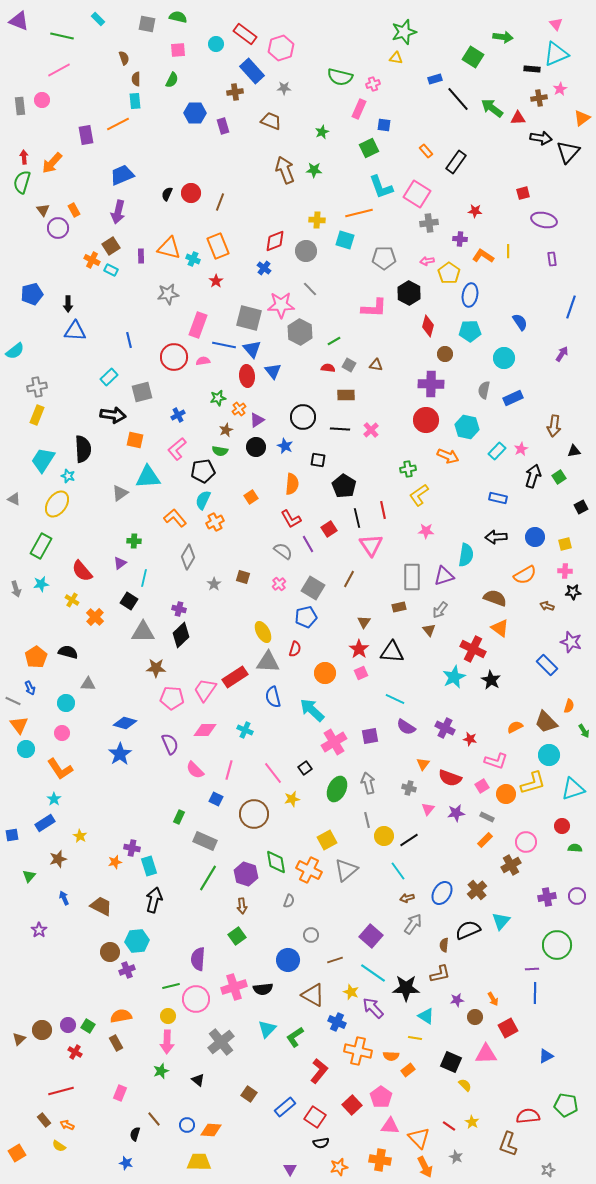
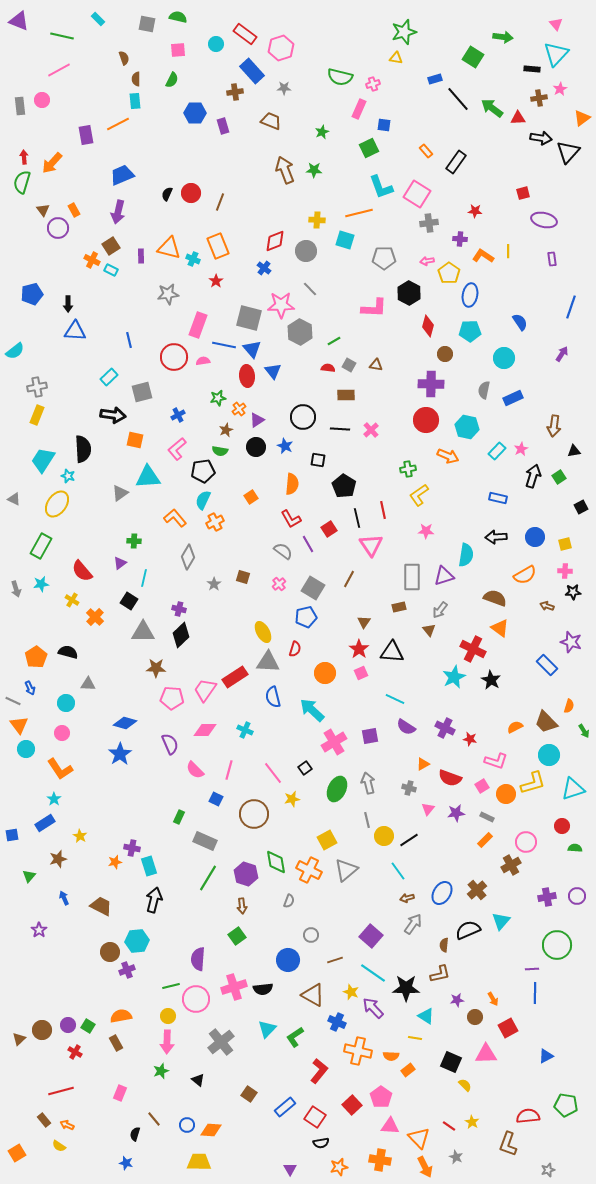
cyan triangle at (556, 54): rotated 24 degrees counterclockwise
orange triangle at (423, 764): rotated 24 degrees clockwise
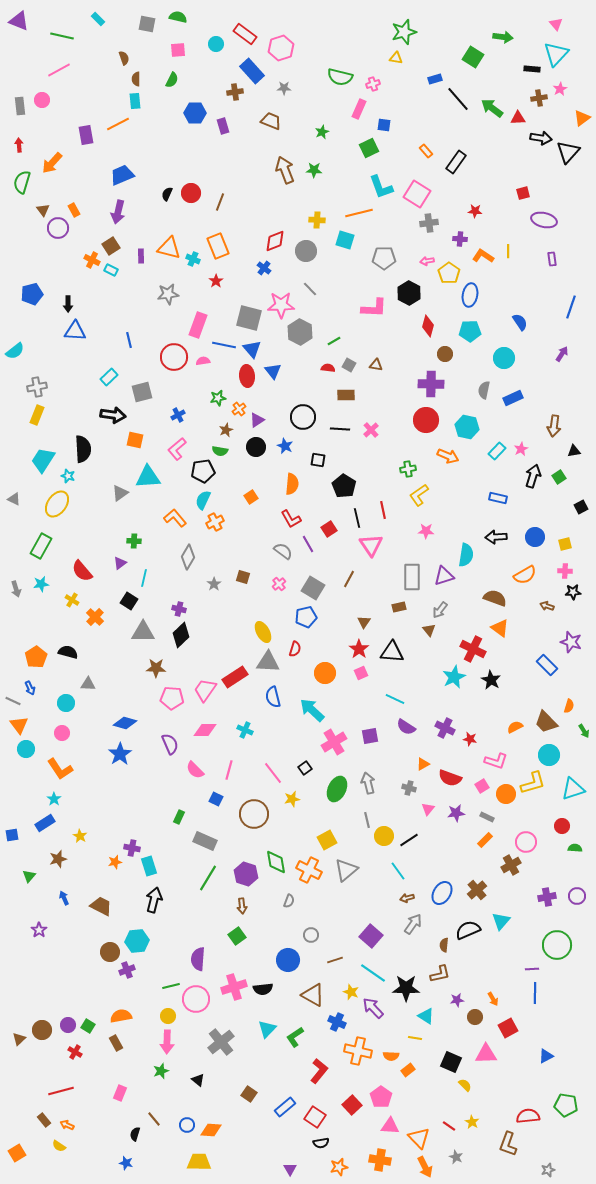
red arrow at (24, 157): moved 5 px left, 12 px up
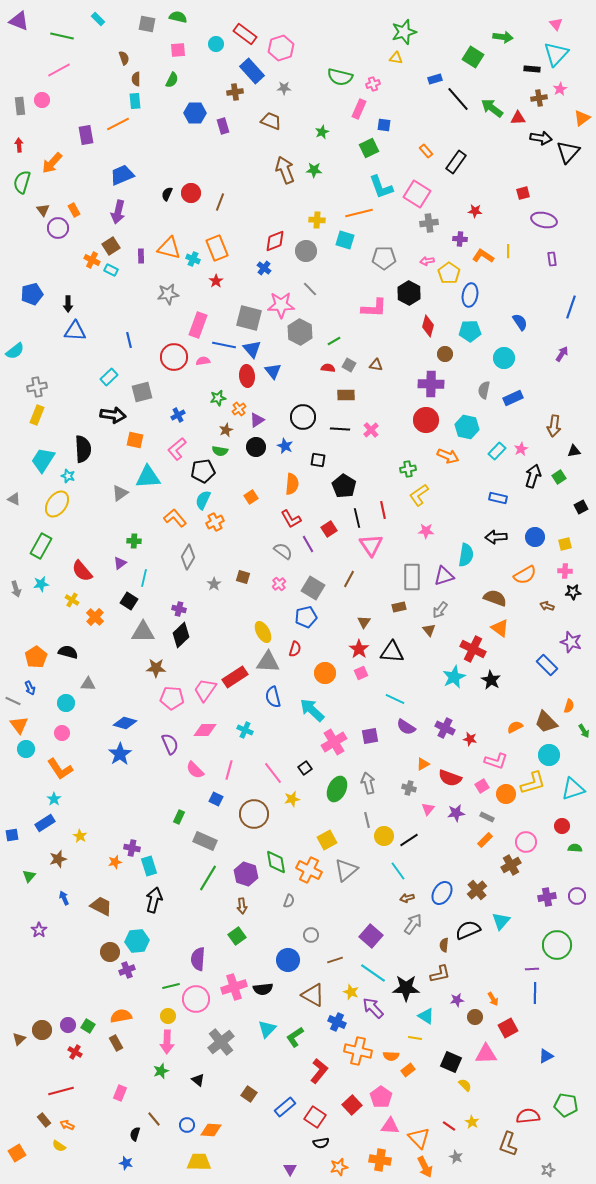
orange rectangle at (218, 246): moved 1 px left, 2 px down
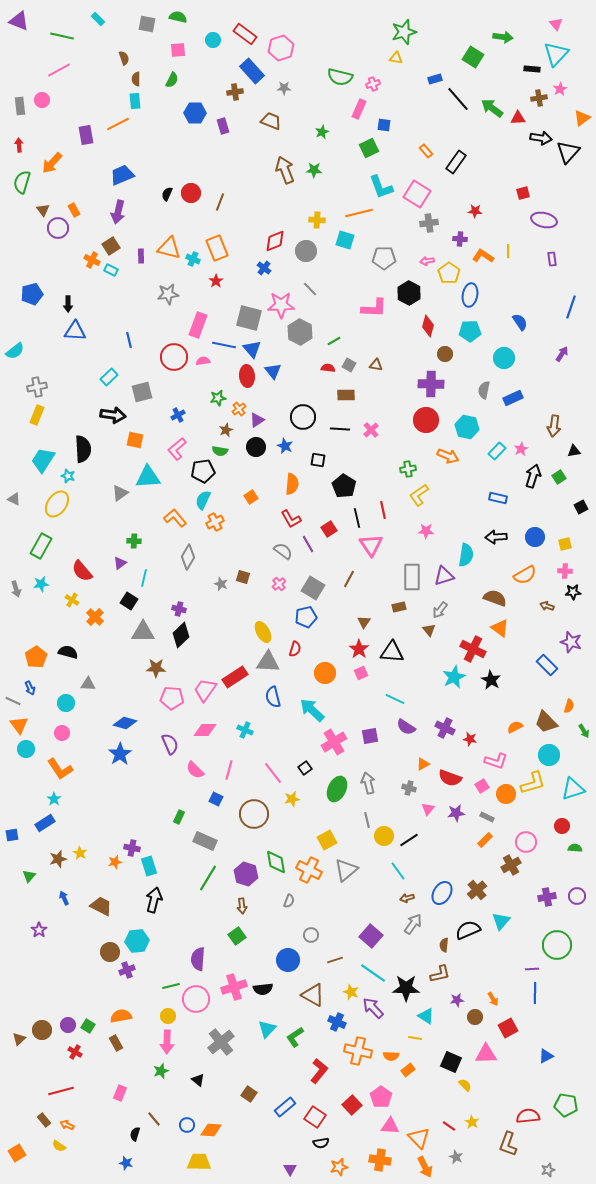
cyan circle at (216, 44): moved 3 px left, 4 px up
gray star at (214, 584): moved 7 px right; rotated 16 degrees counterclockwise
yellow star at (80, 836): moved 17 px down
